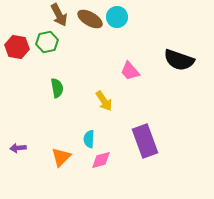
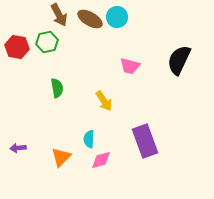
black semicircle: rotated 96 degrees clockwise
pink trapezoid: moved 5 px up; rotated 35 degrees counterclockwise
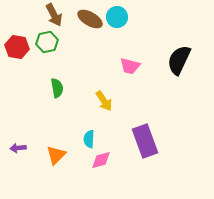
brown arrow: moved 5 px left
orange triangle: moved 5 px left, 2 px up
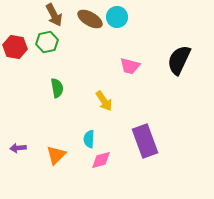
red hexagon: moved 2 px left
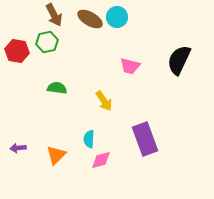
red hexagon: moved 2 px right, 4 px down
green semicircle: rotated 72 degrees counterclockwise
purple rectangle: moved 2 px up
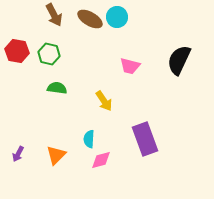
green hexagon: moved 2 px right, 12 px down; rotated 25 degrees clockwise
purple arrow: moved 6 px down; rotated 56 degrees counterclockwise
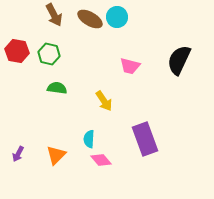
pink diamond: rotated 65 degrees clockwise
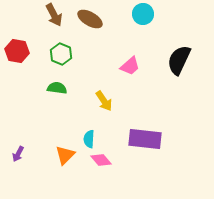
cyan circle: moved 26 px right, 3 px up
green hexagon: moved 12 px right; rotated 10 degrees clockwise
pink trapezoid: rotated 55 degrees counterclockwise
purple rectangle: rotated 64 degrees counterclockwise
orange triangle: moved 9 px right
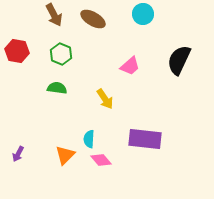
brown ellipse: moved 3 px right
yellow arrow: moved 1 px right, 2 px up
